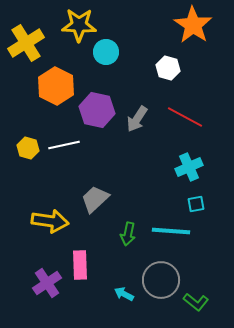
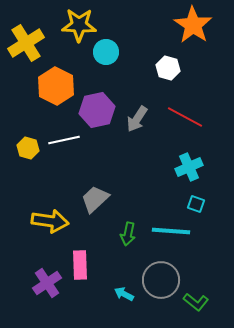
purple hexagon: rotated 24 degrees counterclockwise
white line: moved 5 px up
cyan square: rotated 30 degrees clockwise
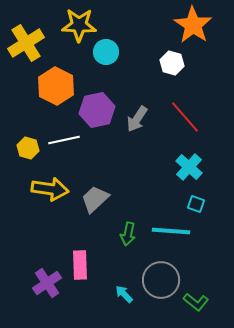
white hexagon: moved 4 px right, 5 px up
red line: rotated 21 degrees clockwise
cyan cross: rotated 24 degrees counterclockwise
yellow arrow: moved 32 px up
cyan arrow: rotated 18 degrees clockwise
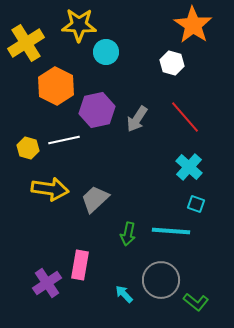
pink rectangle: rotated 12 degrees clockwise
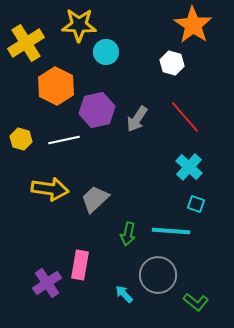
yellow hexagon: moved 7 px left, 9 px up
gray circle: moved 3 px left, 5 px up
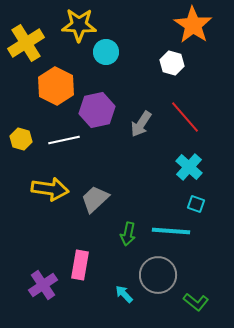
gray arrow: moved 4 px right, 5 px down
purple cross: moved 4 px left, 2 px down
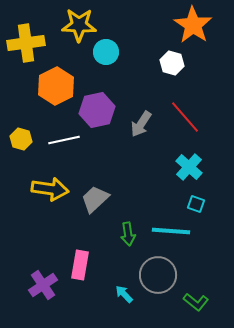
yellow cross: rotated 24 degrees clockwise
orange hexagon: rotated 6 degrees clockwise
green arrow: rotated 20 degrees counterclockwise
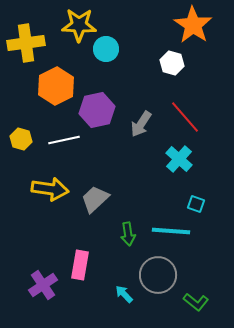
cyan circle: moved 3 px up
cyan cross: moved 10 px left, 8 px up
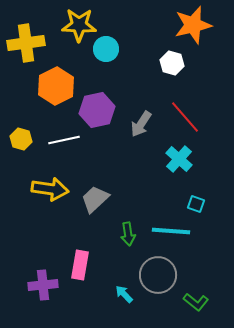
orange star: rotated 24 degrees clockwise
purple cross: rotated 28 degrees clockwise
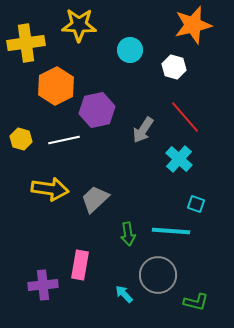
cyan circle: moved 24 px right, 1 px down
white hexagon: moved 2 px right, 4 px down
gray arrow: moved 2 px right, 6 px down
green L-shape: rotated 25 degrees counterclockwise
